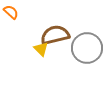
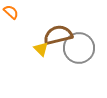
brown semicircle: moved 3 px right
gray circle: moved 8 px left
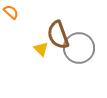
brown semicircle: rotated 96 degrees counterclockwise
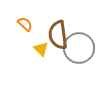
orange semicircle: moved 14 px right, 12 px down
brown semicircle: rotated 12 degrees clockwise
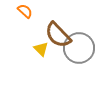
orange semicircle: moved 13 px up
brown semicircle: rotated 36 degrees counterclockwise
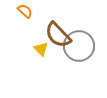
gray circle: moved 2 px up
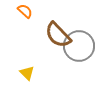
yellow triangle: moved 14 px left, 24 px down
